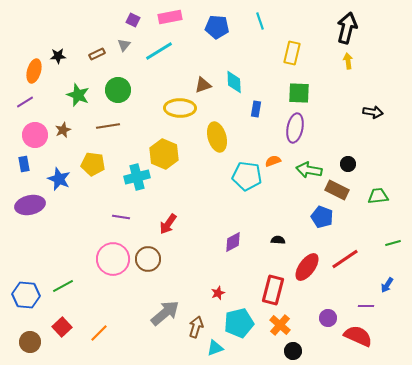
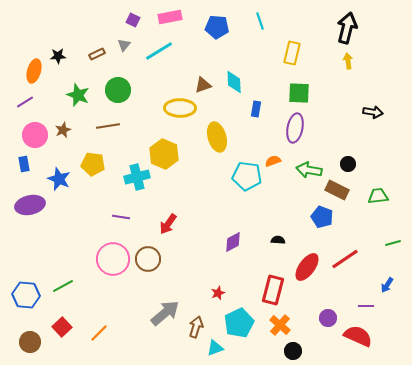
cyan pentagon at (239, 323): rotated 12 degrees counterclockwise
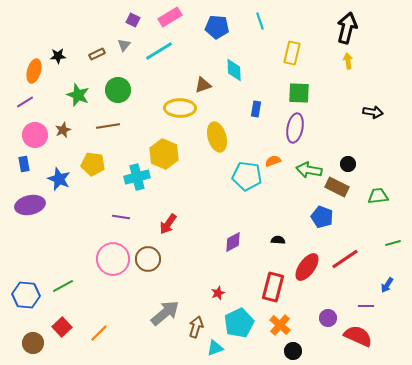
pink rectangle at (170, 17): rotated 20 degrees counterclockwise
cyan diamond at (234, 82): moved 12 px up
brown rectangle at (337, 190): moved 3 px up
red rectangle at (273, 290): moved 3 px up
brown circle at (30, 342): moved 3 px right, 1 px down
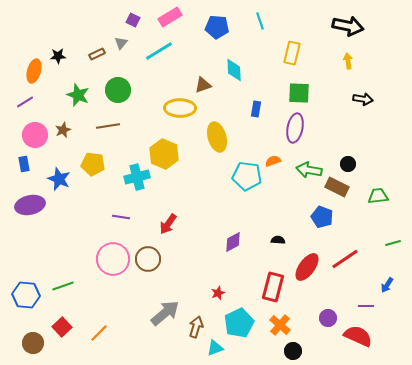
black arrow at (347, 28): moved 1 px right, 2 px up; rotated 88 degrees clockwise
gray triangle at (124, 45): moved 3 px left, 2 px up
black arrow at (373, 112): moved 10 px left, 13 px up
green line at (63, 286): rotated 10 degrees clockwise
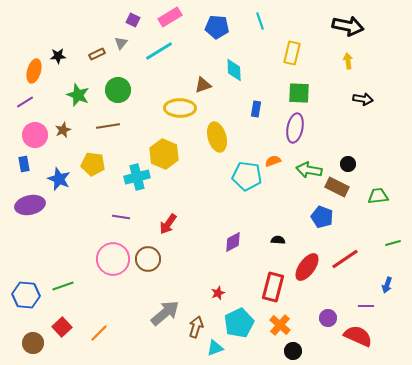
blue arrow at (387, 285): rotated 14 degrees counterclockwise
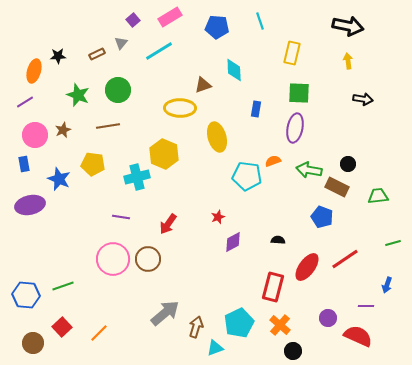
purple square at (133, 20): rotated 24 degrees clockwise
red star at (218, 293): moved 76 px up
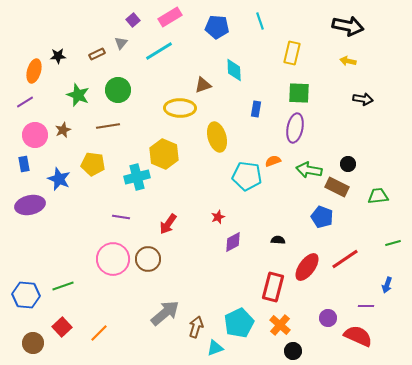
yellow arrow at (348, 61): rotated 70 degrees counterclockwise
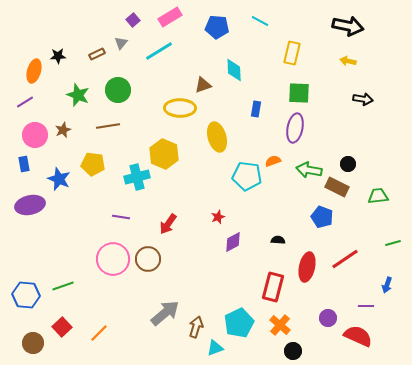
cyan line at (260, 21): rotated 42 degrees counterclockwise
red ellipse at (307, 267): rotated 24 degrees counterclockwise
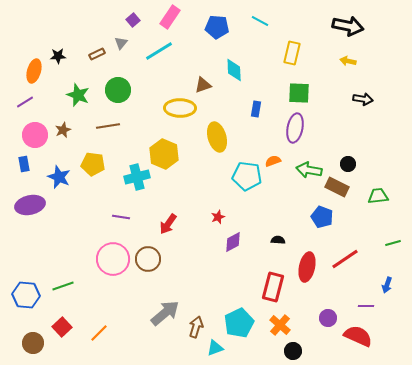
pink rectangle at (170, 17): rotated 25 degrees counterclockwise
blue star at (59, 179): moved 2 px up
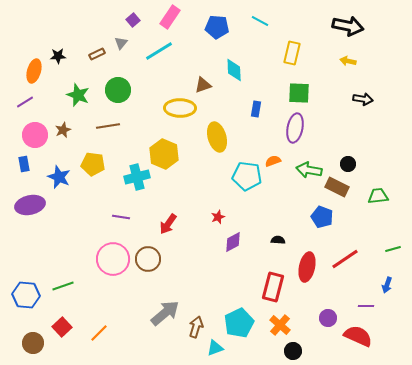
green line at (393, 243): moved 6 px down
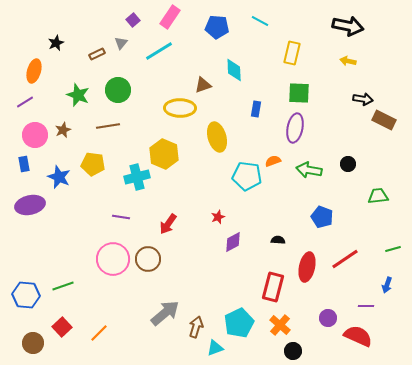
black star at (58, 56): moved 2 px left, 13 px up; rotated 21 degrees counterclockwise
brown rectangle at (337, 187): moved 47 px right, 67 px up
